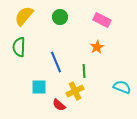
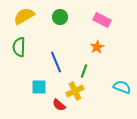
yellow semicircle: rotated 20 degrees clockwise
green line: rotated 24 degrees clockwise
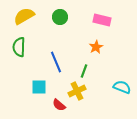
pink rectangle: rotated 12 degrees counterclockwise
orange star: moved 1 px left
yellow cross: moved 2 px right
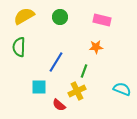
orange star: rotated 24 degrees clockwise
blue line: rotated 55 degrees clockwise
cyan semicircle: moved 2 px down
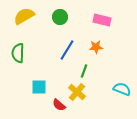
green semicircle: moved 1 px left, 6 px down
blue line: moved 11 px right, 12 px up
yellow cross: moved 1 px down; rotated 24 degrees counterclockwise
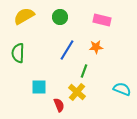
red semicircle: rotated 152 degrees counterclockwise
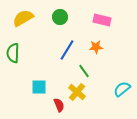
yellow semicircle: moved 1 px left, 2 px down
green semicircle: moved 5 px left
green line: rotated 56 degrees counterclockwise
cyan semicircle: rotated 60 degrees counterclockwise
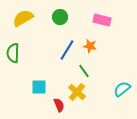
orange star: moved 6 px left, 1 px up; rotated 16 degrees clockwise
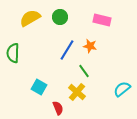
yellow semicircle: moved 7 px right
cyan square: rotated 28 degrees clockwise
red semicircle: moved 1 px left, 3 px down
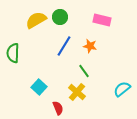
yellow semicircle: moved 6 px right, 2 px down
blue line: moved 3 px left, 4 px up
cyan square: rotated 14 degrees clockwise
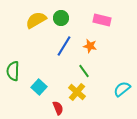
green circle: moved 1 px right, 1 px down
green semicircle: moved 18 px down
